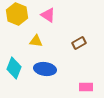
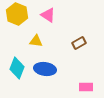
cyan diamond: moved 3 px right
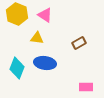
pink triangle: moved 3 px left
yellow triangle: moved 1 px right, 3 px up
blue ellipse: moved 6 px up
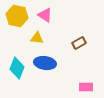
yellow hexagon: moved 2 px down; rotated 10 degrees counterclockwise
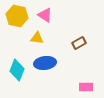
blue ellipse: rotated 15 degrees counterclockwise
cyan diamond: moved 2 px down
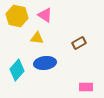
cyan diamond: rotated 20 degrees clockwise
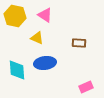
yellow hexagon: moved 2 px left
yellow triangle: rotated 16 degrees clockwise
brown rectangle: rotated 32 degrees clockwise
cyan diamond: rotated 45 degrees counterclockwise
pink rectangle: rotated 24 degrees counterclockwise
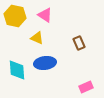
brown rectangle: rotated 64 degrees clockwise
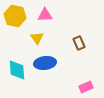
pink triangle: rotated 35 degrees counterclockwise
yellow triangle: rotated 32 degrees clockwise
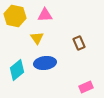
cyan diamond: rotated 55 degrees clockwise
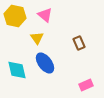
pink triangle: rotated 42 degrees clockwise
blue ellipse: rotated 60 degrees clockwise
cyan diamond: rotated 65 degrees counterclockwise
pink rectangle: moved 2 px up
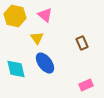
brown rectangle: moved 3 px right
cyan diamond: moved 1 px left, 1 px up
